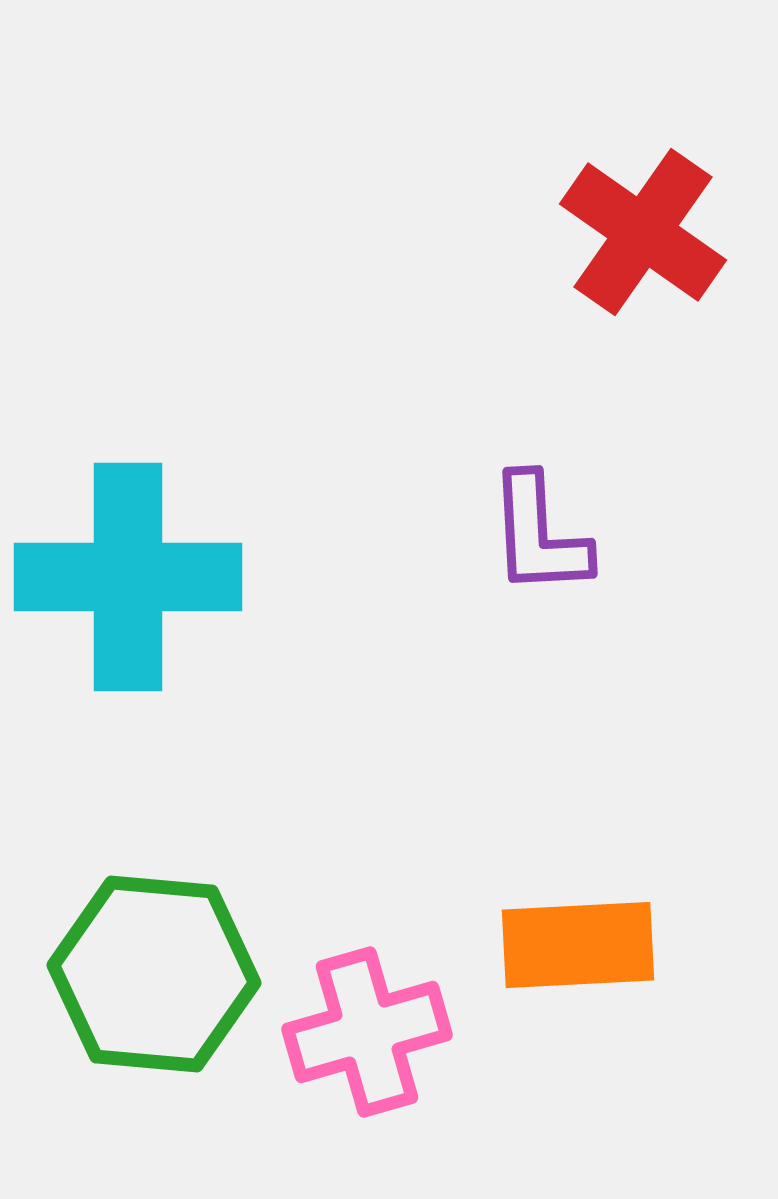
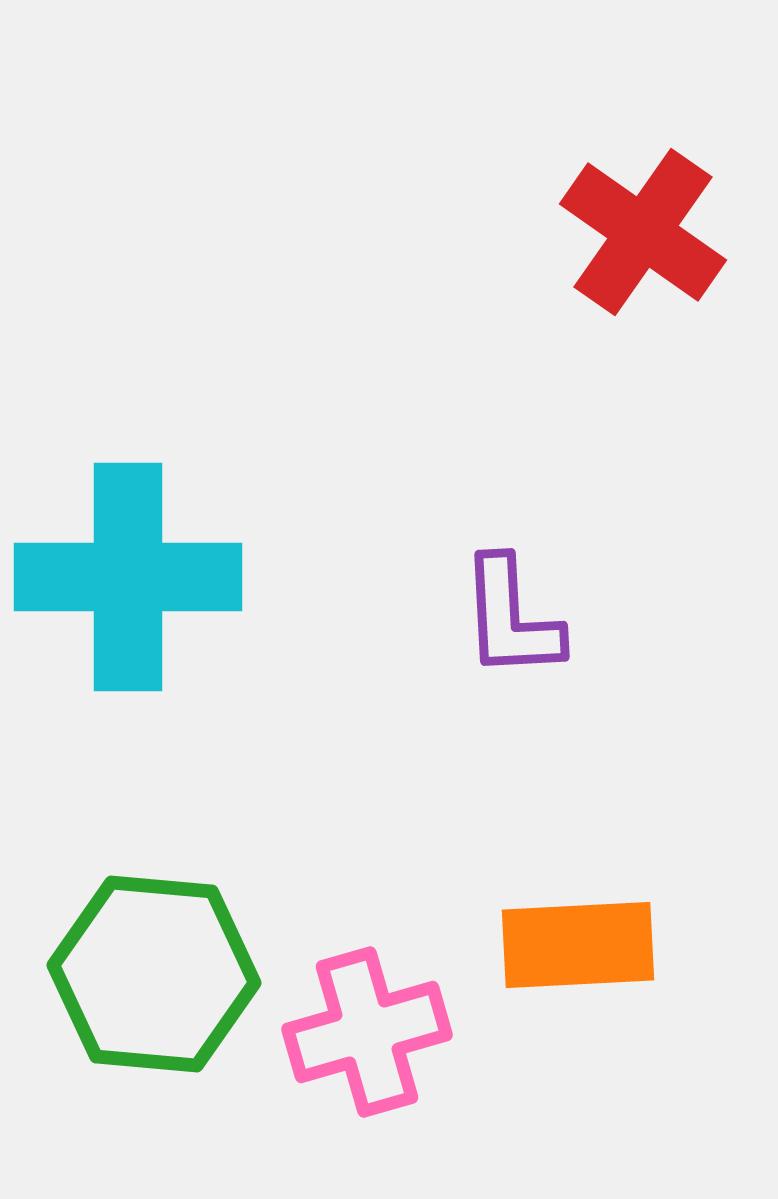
purple L-shape: moved 28 px left, 83 px down
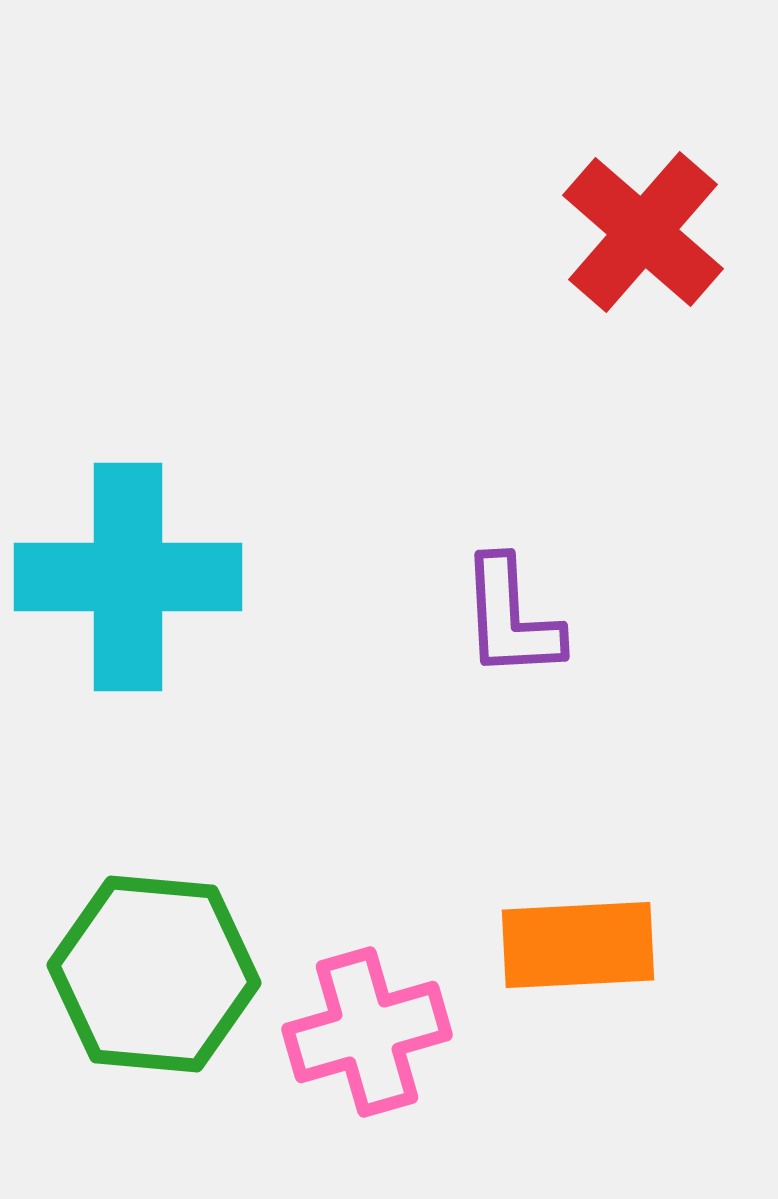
red cross: rotated 6 degrees clockwise
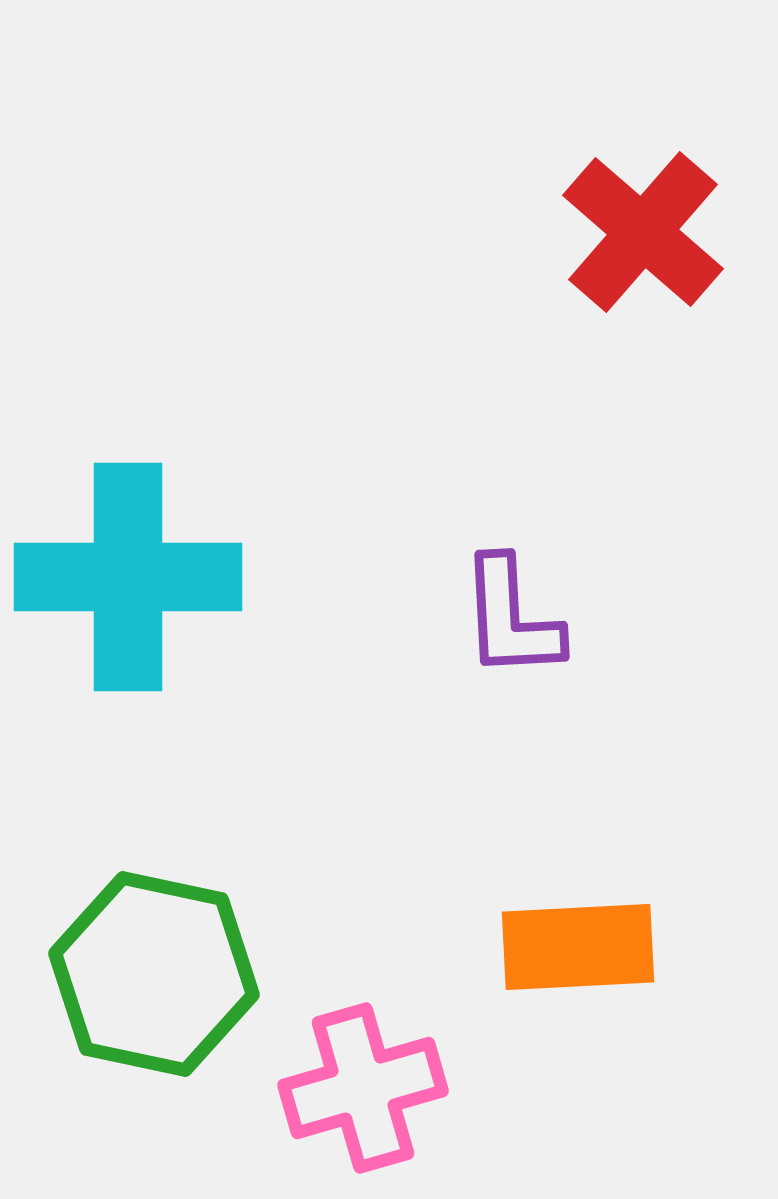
orange rectangle: moved 2 px down
green hexagon: rotated 7 degrees clockwise
pink cross: moved 4 px left, 56 px down
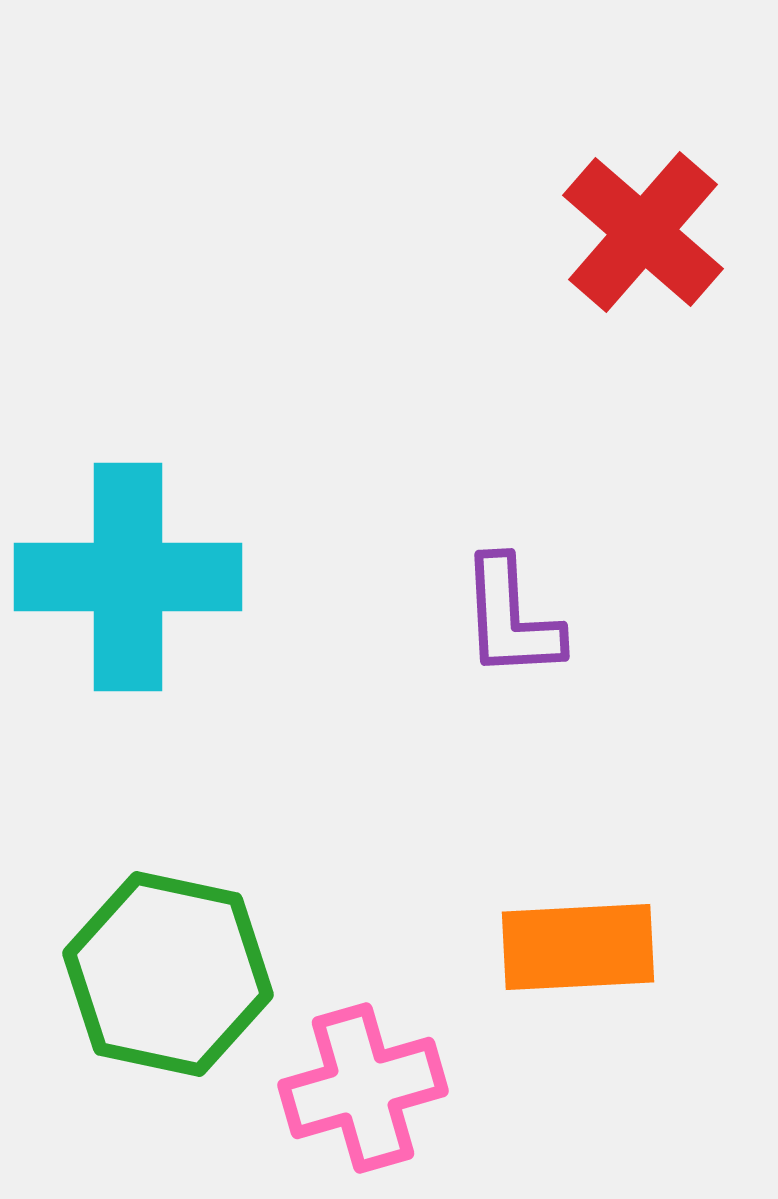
green hexagon: moved 14 px right
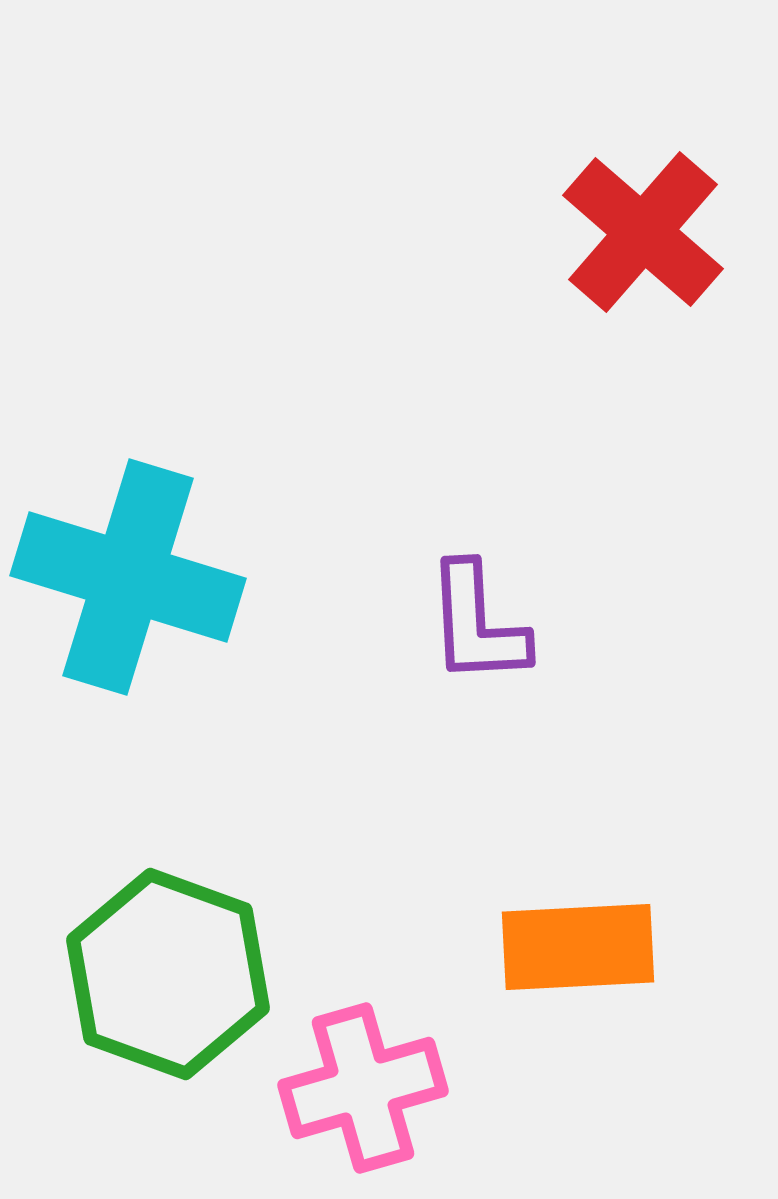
cyan cross: rotated 17 degrees clockwise
purple L-shape: moved 34 px left, 6 px down
green hexagon: rotated 8 degrees clockwise
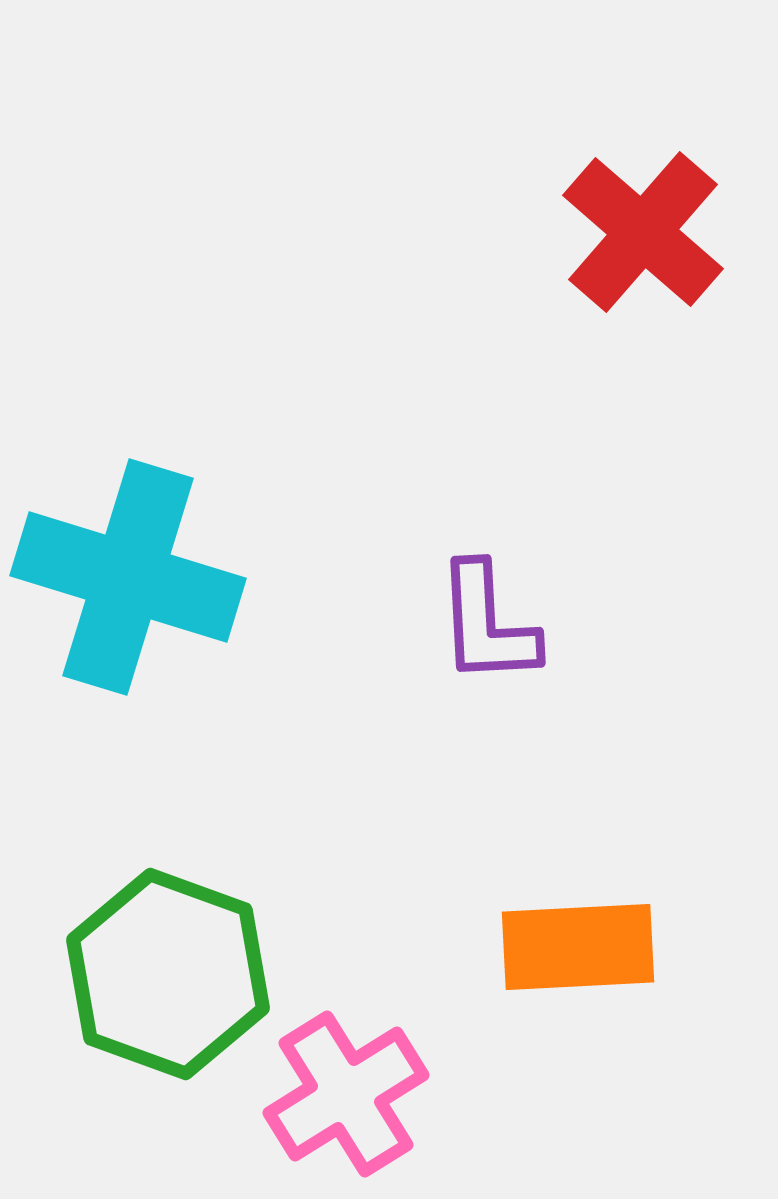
purple L-shape: moved 10 px right
pink cross: moved 17 px left, 6 px down; rotated 16 degrees counterclockwise
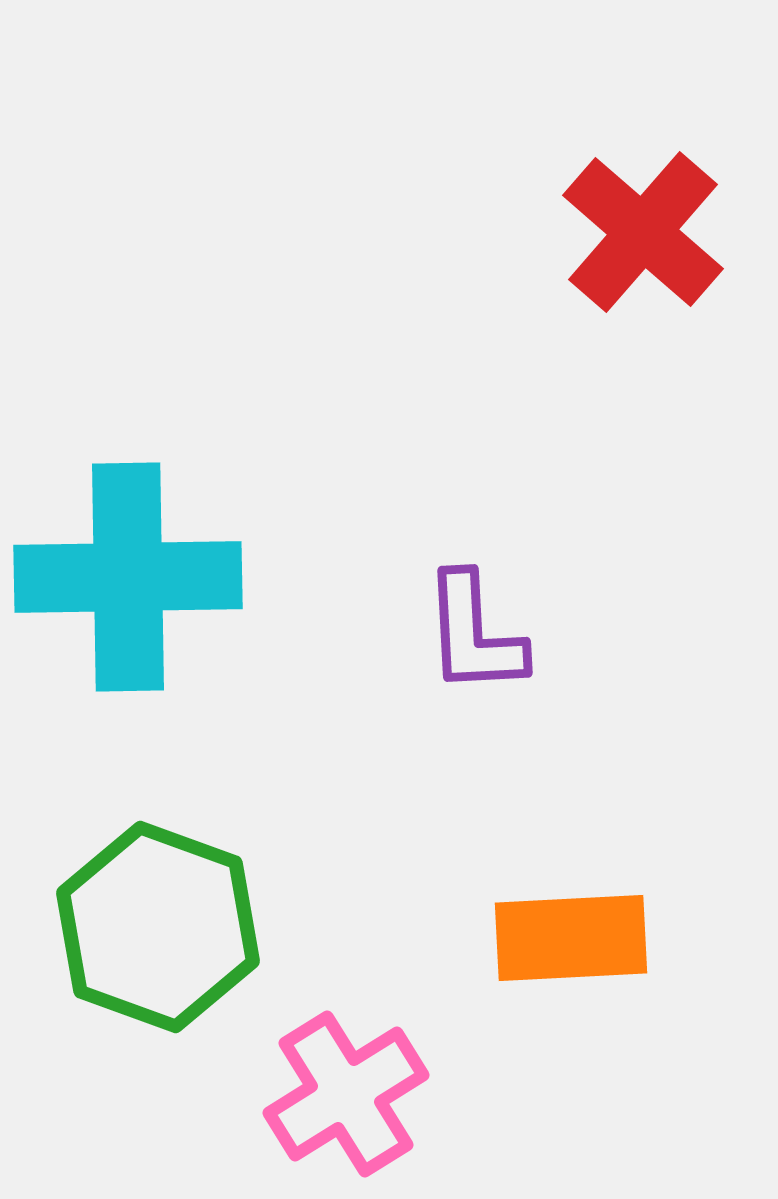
cyan cross: rotated 18 degrees counterclockwise
purple L-shape: moved 13 px left, 10 px down
orange rectangle: moved 7 px left, 9 px up
green hexagon: moved 10 px left, 47 px up
